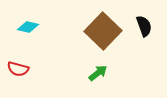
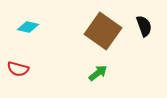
brown square: rotated 9 degrees counterclockwise
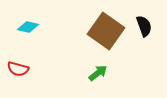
brown square: moved 3 px right
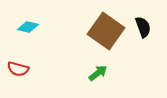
black semicircle: moved 1 px left, 1 px down
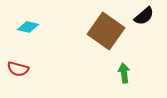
black semicircle: moved 1 px right, 11 px up; rotated 70 degrees clockwise
green arrow: moved 26 px right; rotated 60 degrees counterclockwise
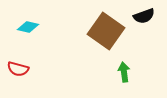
black semicircle: rotated 20 degrees clockwise
green arrow: moved 1 px up
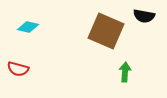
black semicircle: rotated 30 degrees clockwise
brown square: rotated 12 degrees counterclockwise
green arrow: moved 1 px right; rotated 12 degrees clockwise
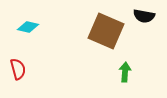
red semicircle: rotated 120 degrees counterclockwise
